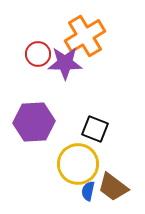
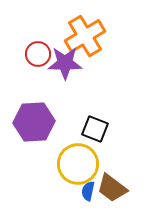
brown trapezoid: moved 1 px left, 1 px down
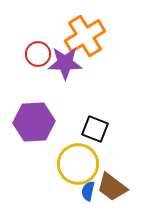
brown trapezoid: moved 1 px up
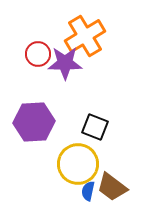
black square: moved 2 px up
